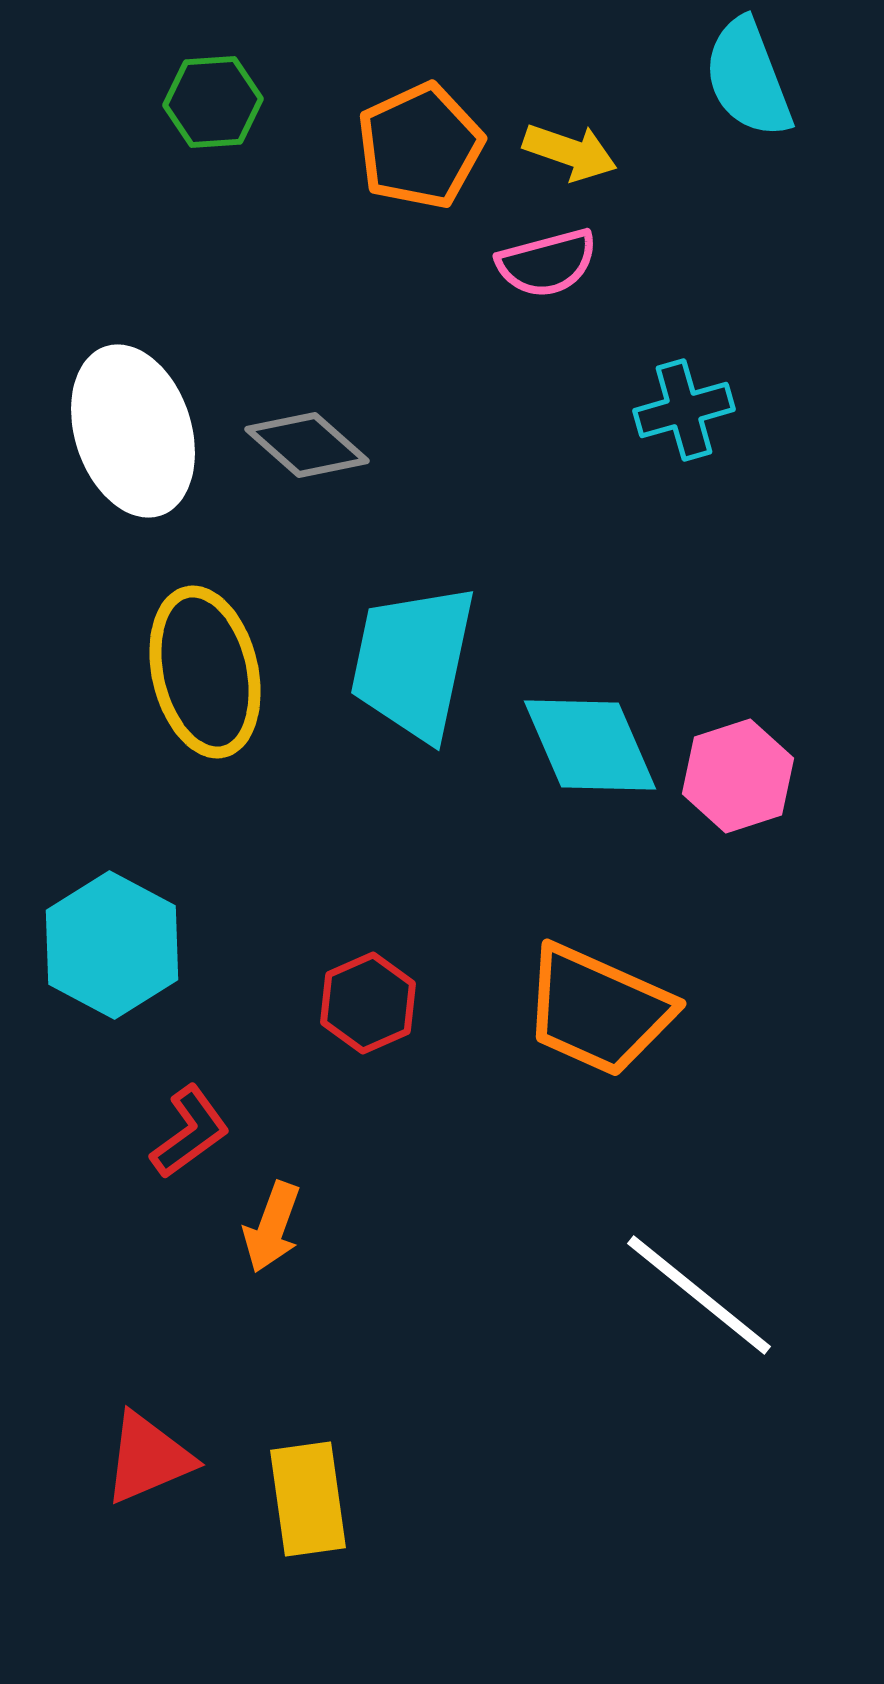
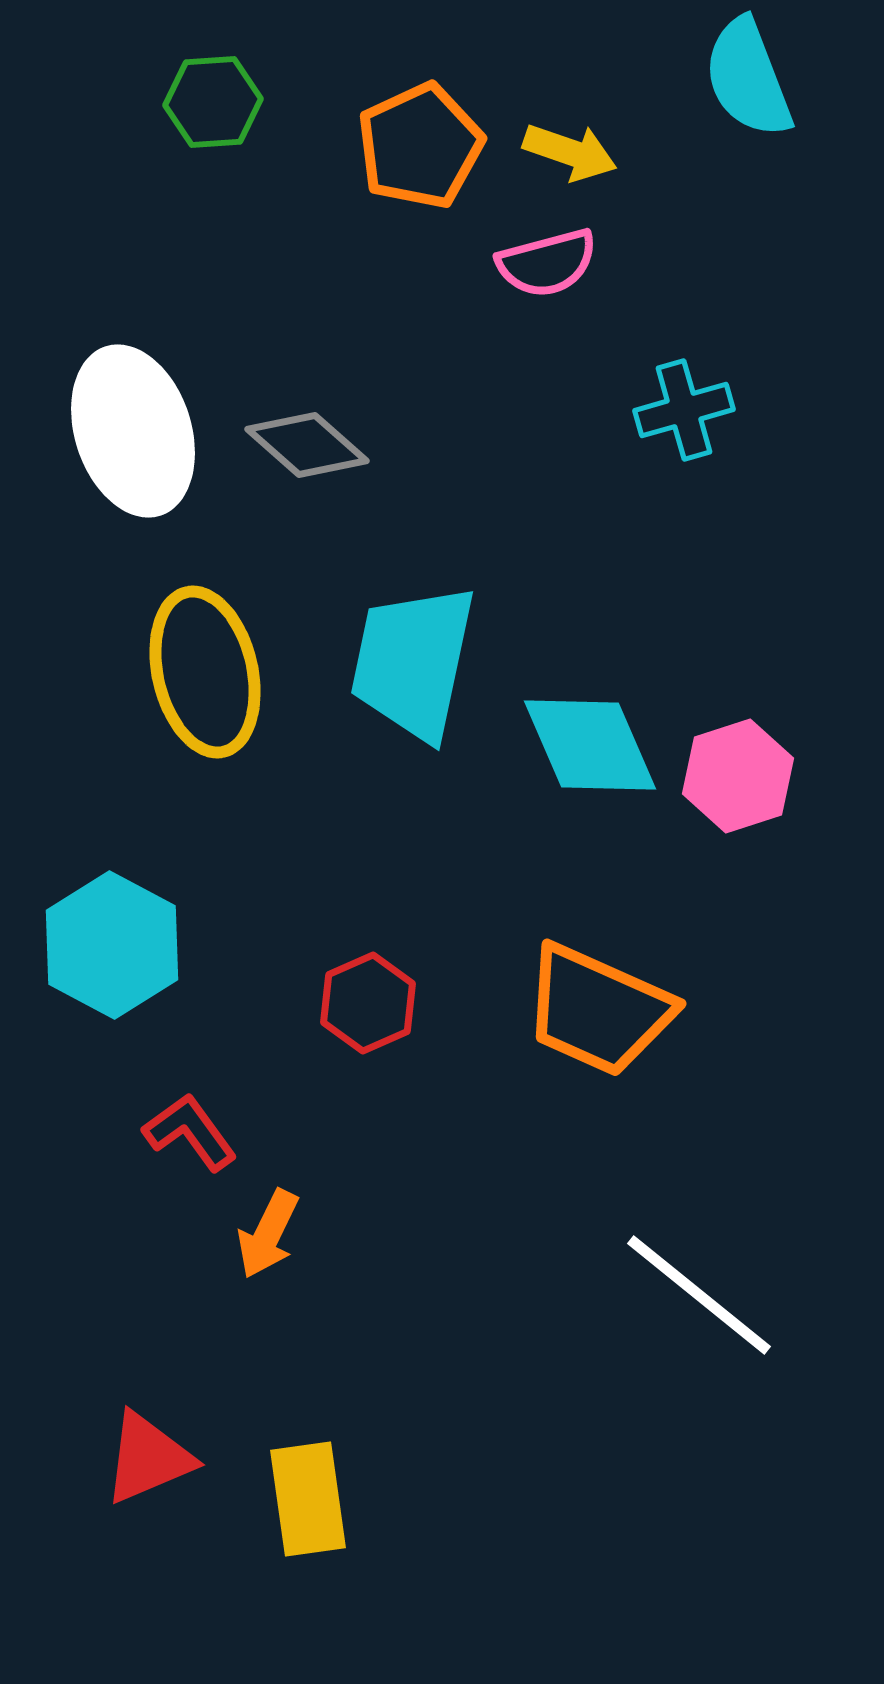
red L-shape: rotated 90 degrees counterclockwise
orange arrow: moved 4 px left, 7 px down; rotated 6 degrees clockwise
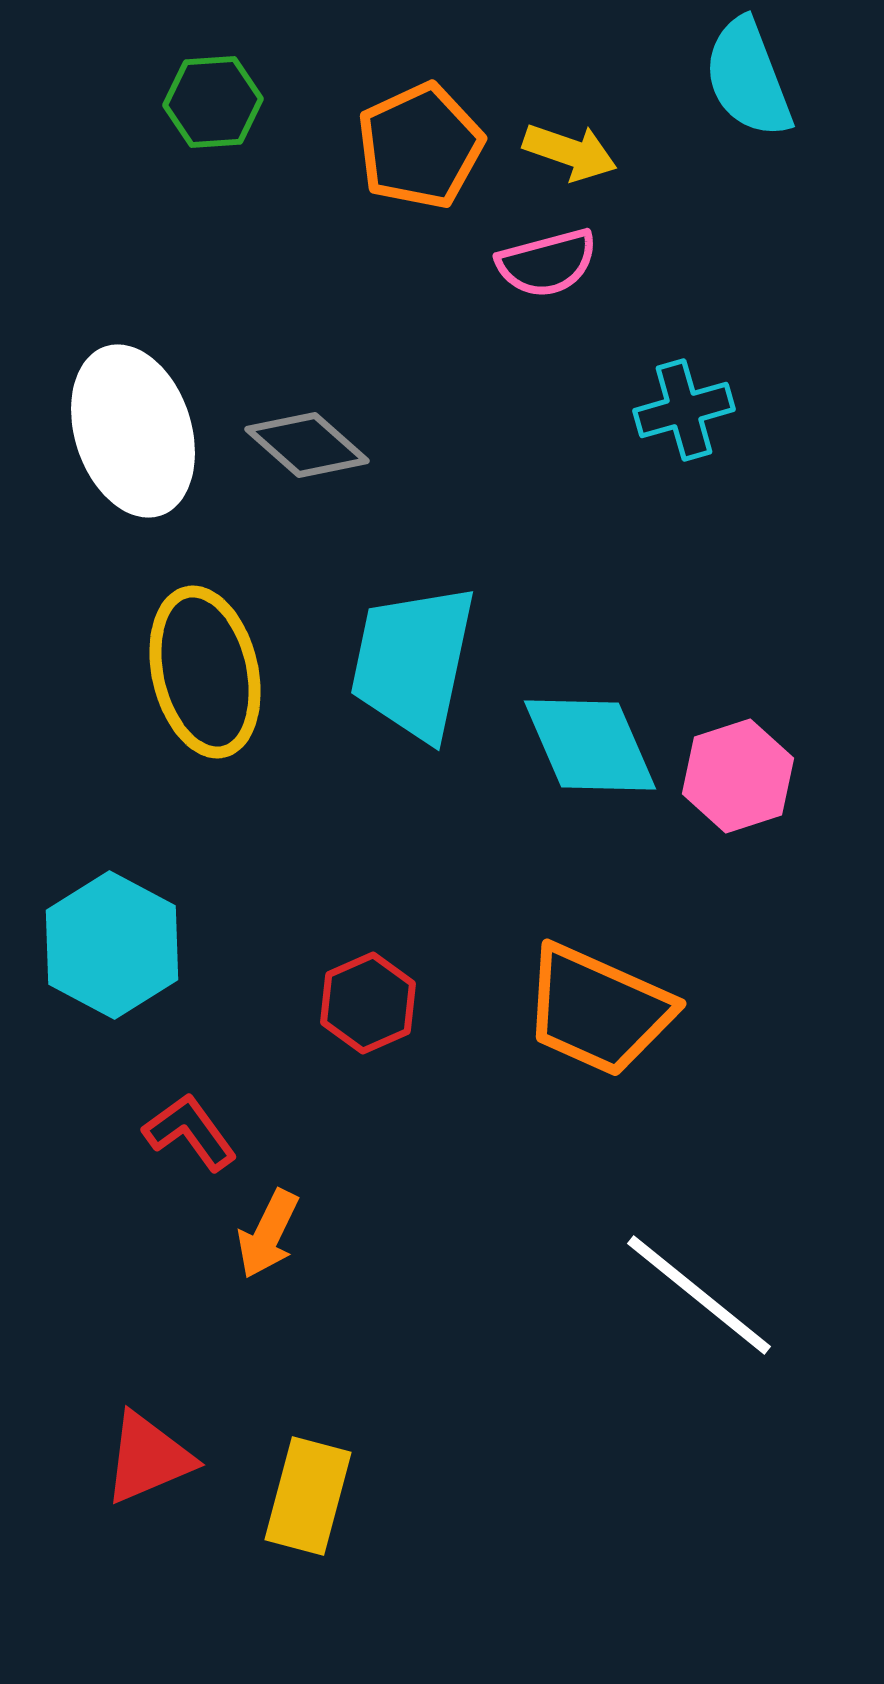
yellow rectangle: moved 3 px up; rotated 23 degrees clockwise
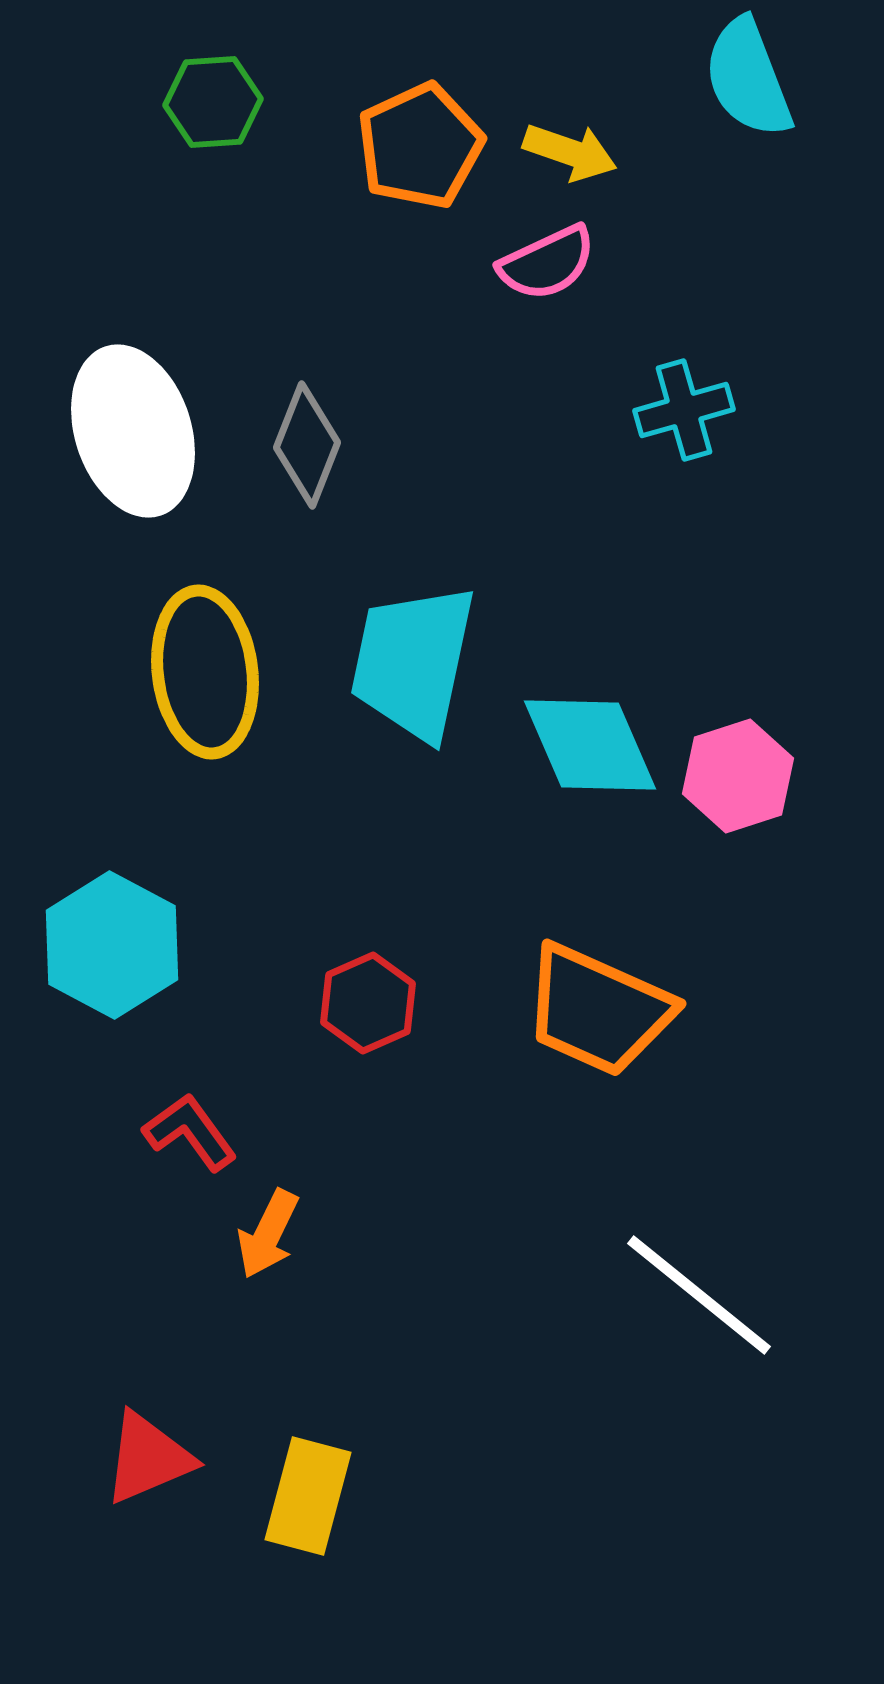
pink semicircle: rotated 10 degrees counterclockwise
gray diamond: rotated 70 degrees clockwise
yellow ellipse: rotated 6 degrees clockwise
